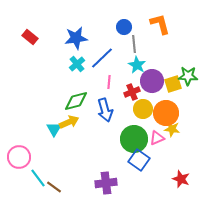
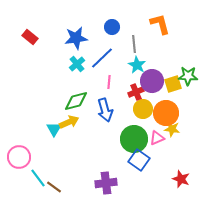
blue circle: moved 12 px left
red cross: moved 4 px right
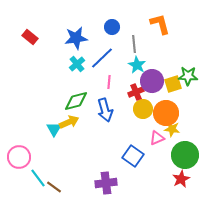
green circle: moved 51 px right, 16 px down
blue square: moved 6 px left, 4 px up
red star: rotated 24 degrees clockwise
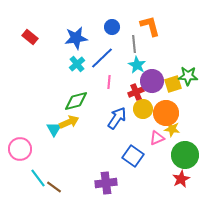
orange L-shape: moved 10 px left, 2 px down
blue arrow: moved 12 px right, 8 px down; rotated 130 degrees counterclockwise
pink circle: moved 1 px right, 8 px up
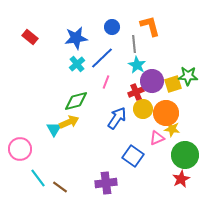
pink line: moved 3 px left; rotated 16 degrees clockwise
brown line: moved 6 px right
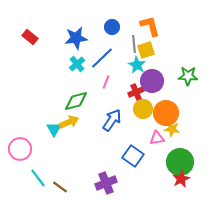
yellow square: moved 27 px left, 34 px up
blue arrow: moved 5 px left, 2 px down
pink triangle: rotated 14 degrees clockwise
green circle: moved 5 px left, 7 px down
purple cross: rotated 15 degrees counterclockwise
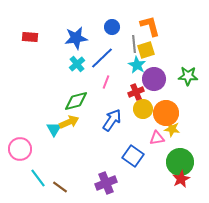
red rectangle: rotated 35 degrees counterclockwise
purple circle: moved 2 px right, 2 px up
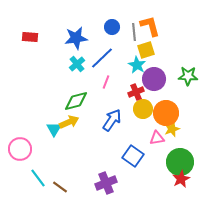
gray line: moved 12 px up
yellow star: rotated 28 degrees counterclockwise
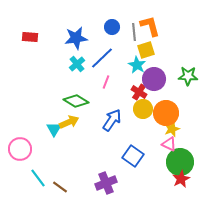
red cross: moved 3 px right; rotated 35 degrees counterclockwise
green diamond: rotated 45 degrees clockwise
pink triangle: moved 12 px right, 6 px down; rotated 35 degrees clockwise
